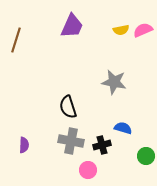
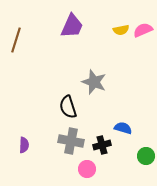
gray star: moved 20 px left; rotated 10 degrees clockwise
pink circle: moved 1 px left, 1 px up
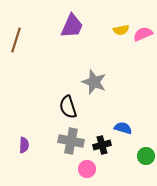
pink semicircle: moved 4 px down
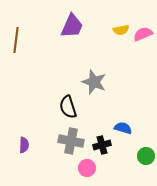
brown line: rotated 10 degrees counterclockwise
pink circle: moved 1 px up
